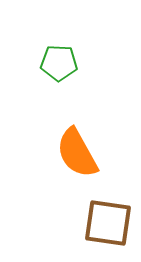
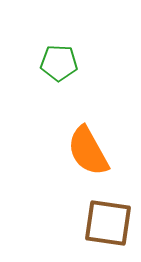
orange semicircle: moved 11 px right, 2 px up
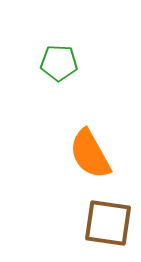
orange semicircle: moved 2 px right, 3 px down
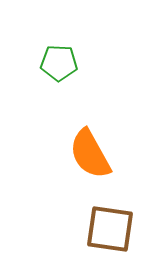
brown square: moved 2 px right, 6 px down
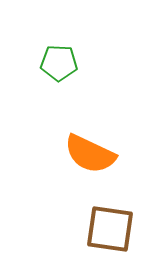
orange semicircle: rotated 36 degrees counterclockwise
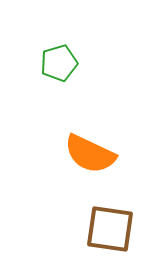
green pentagon: rotated 18 degrees counterclockwise
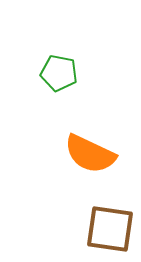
green pentagon: moved 10 px down; rotated 27 degrees clockwise
